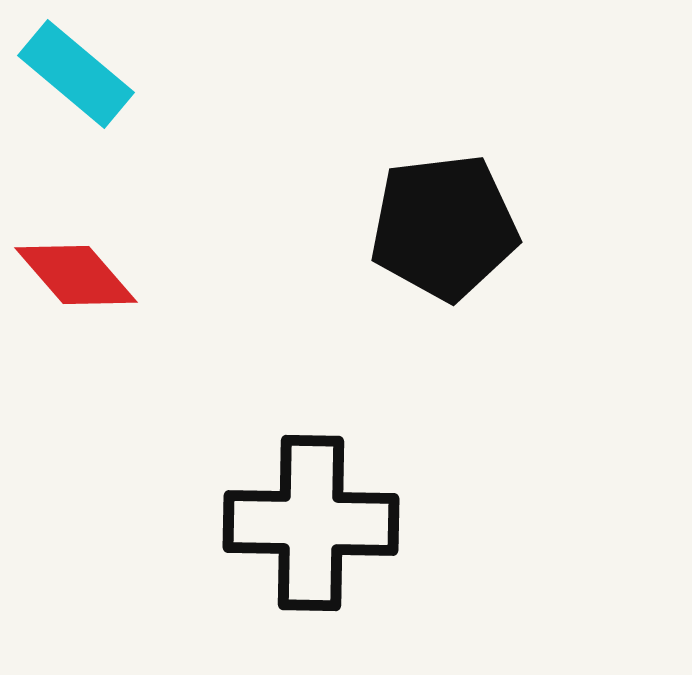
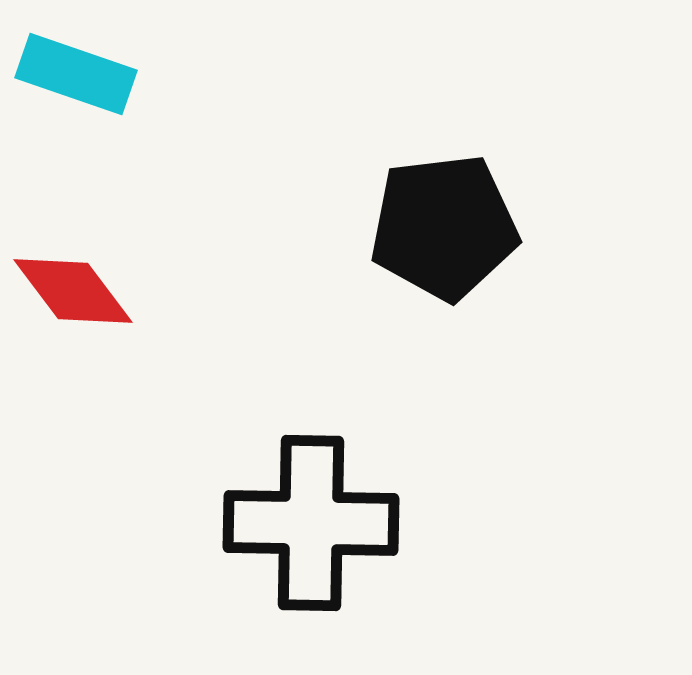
cyan rectangle: rotated 21 degrees counterclockwise
red diamond: moved 3 px left, 16 px down; rotated 4 degrees clockwise
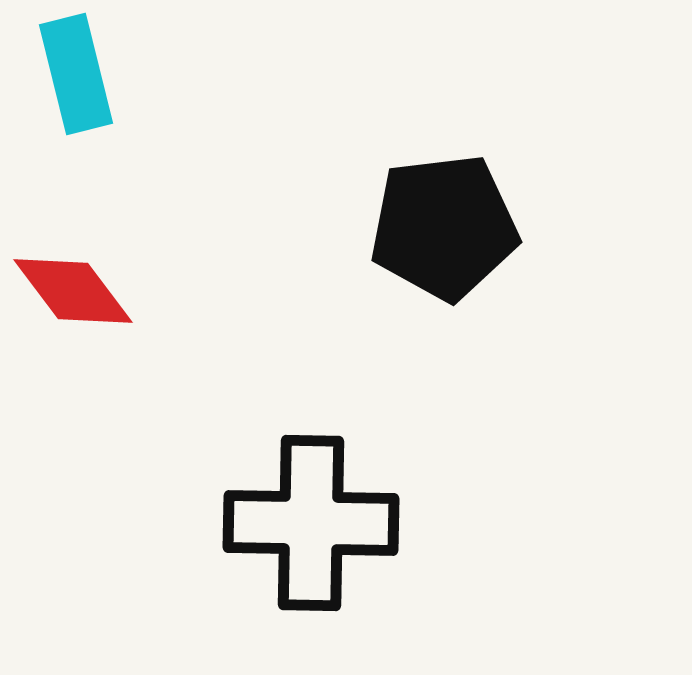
cyan rectangle: rotated 57 degrees clockwise
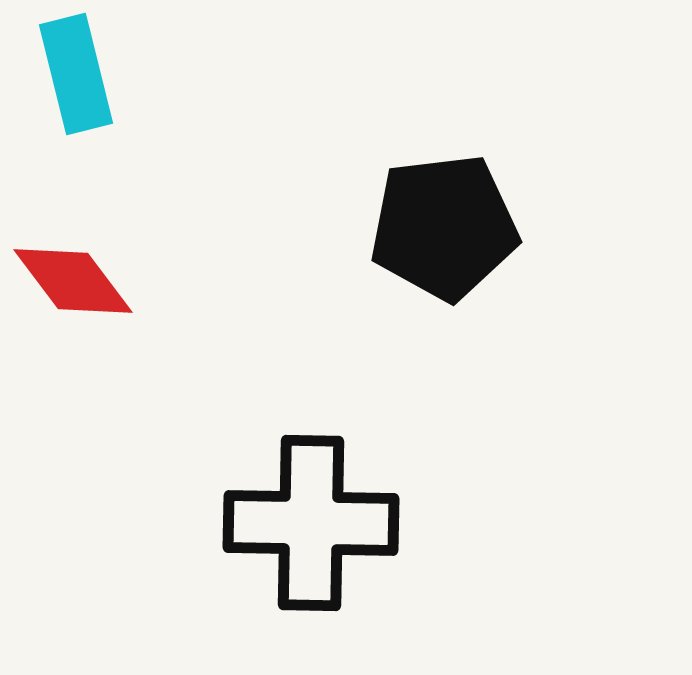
red diamond: moved 10 px up
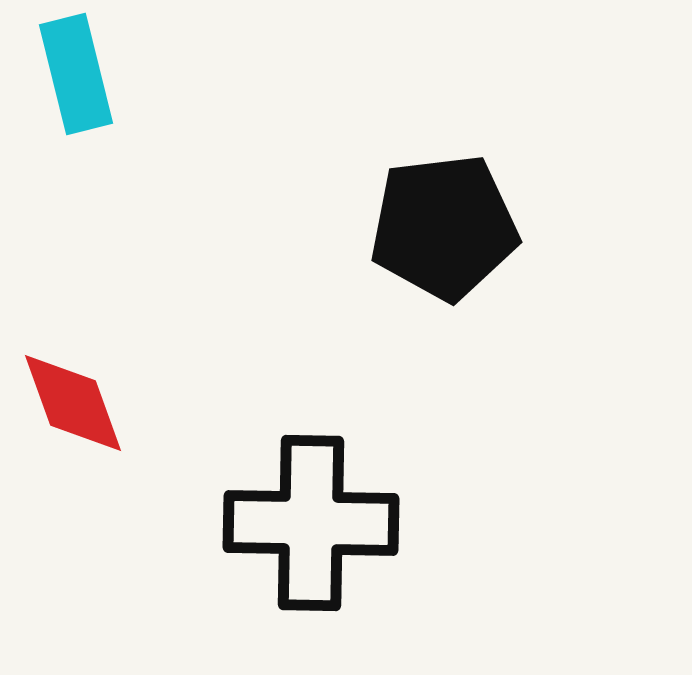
red diamond: moved 122 px down; rotated 17 degrees clockwise
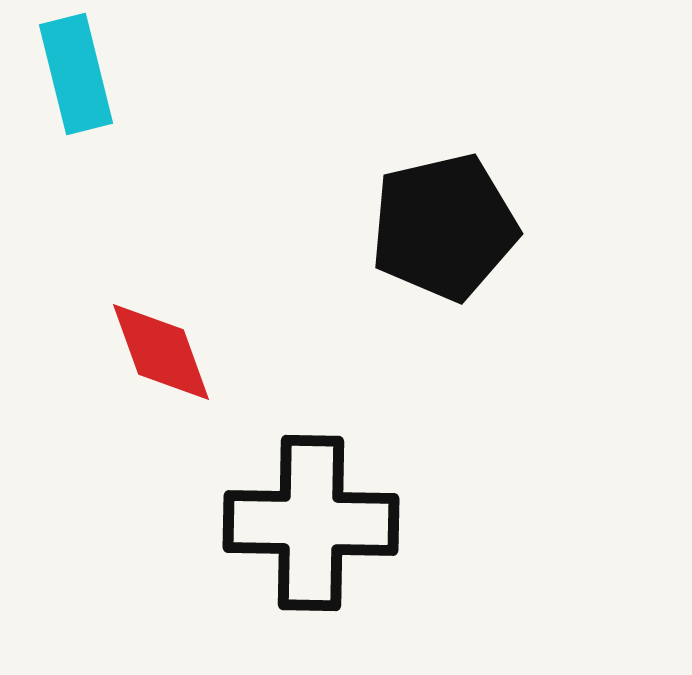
black pentagon: rotated 6 degrees counterclockwise
red diamond: moved 88 px right, 51 px up
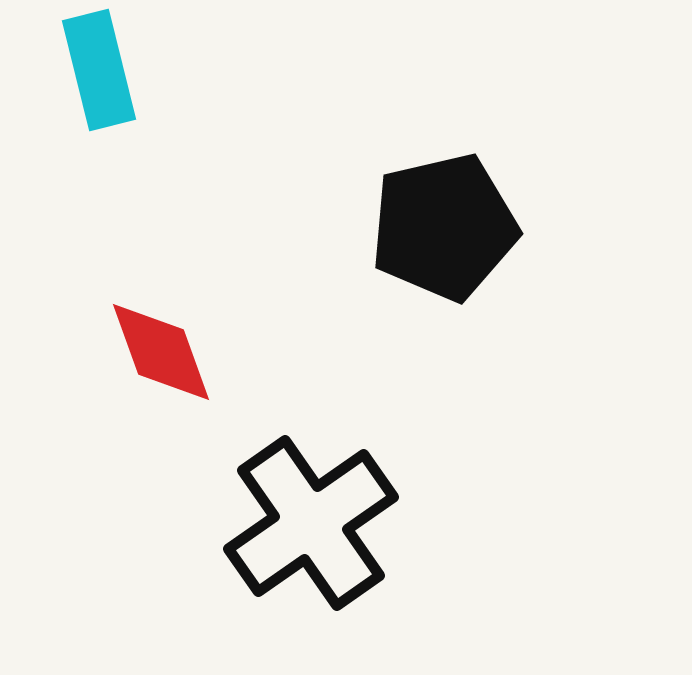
cyan rectangle: moved 23 px right, 4 px up
black cross: rotated 36 degrees counterclockwise
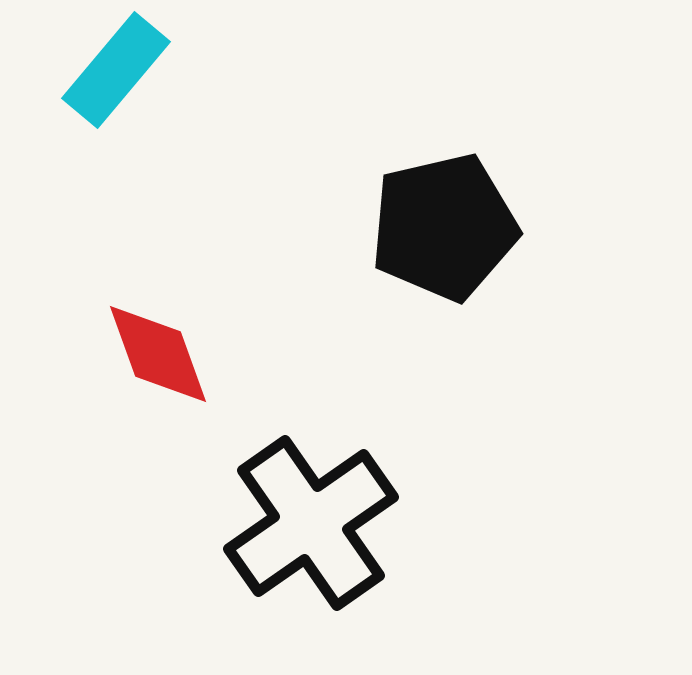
cyan rectangle: moved 17 px right; rotated 54 degrees clockwise
red diamond: moved 3 px left, 2 px down
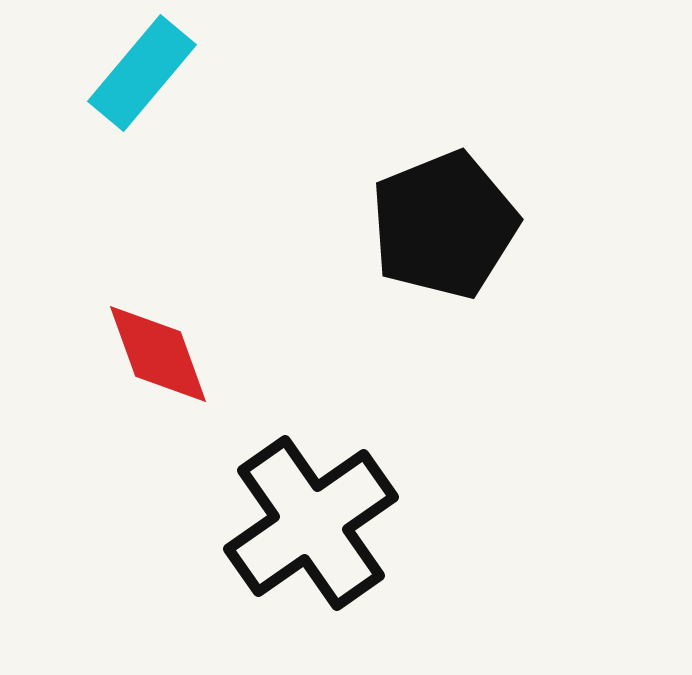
cyan rectangle: moved 26 px right, 3 px down
black pentagon: moved 2 px up; rotated 9 degrees counterclockwise
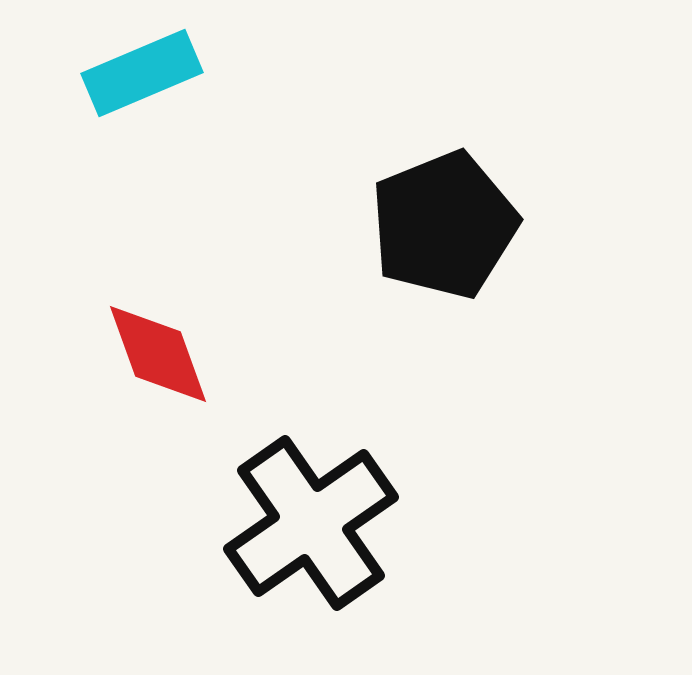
cyan rectangle: rotated 27 degrees clockwise
